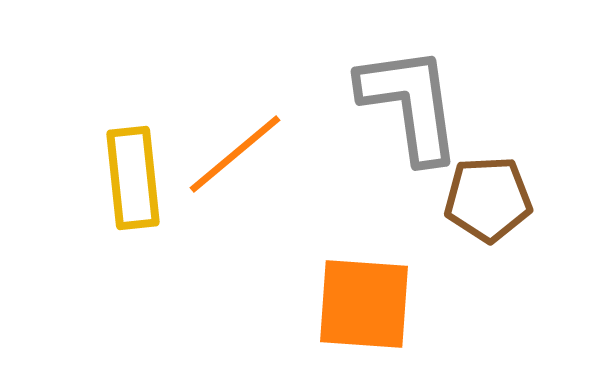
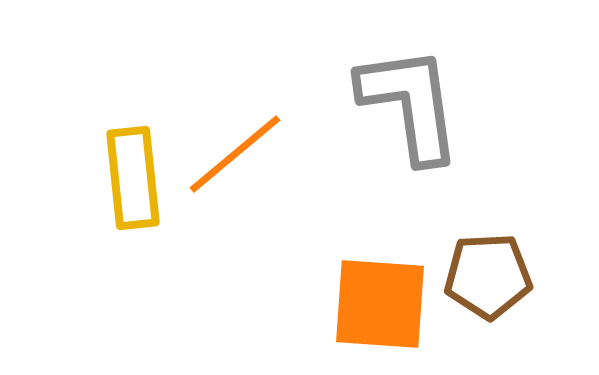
brown pentagon: moved 77 px down
orange square: moved 16 px right
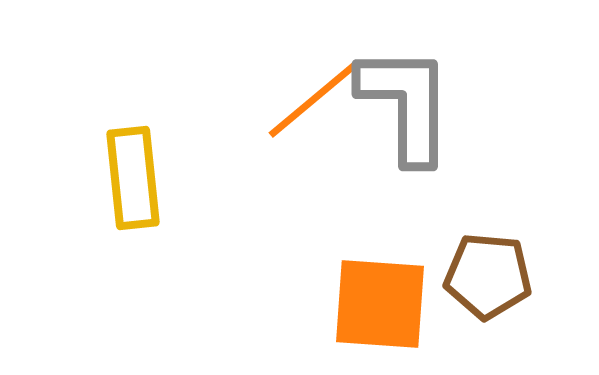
gray L-shape: moved 4 px left; rotated 8 degrees clockwise
orange line: moved 79 px right, 55 px up
brown pentagon: rotated 8 degrees clockwise
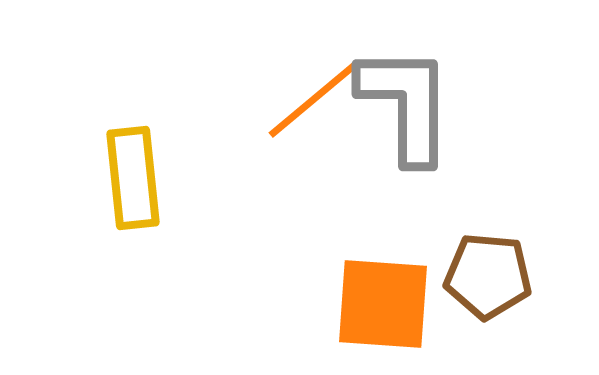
orange square: moved 3 px right
